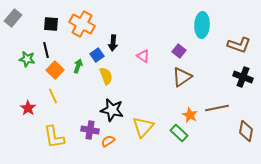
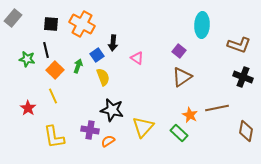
pink triangle: moved 6 px left, 2 px down
yellow semicircle: moved 3 px left, 1 px down
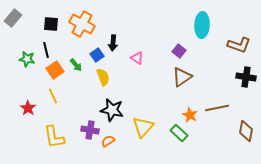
green arrow: moved 2 px left, 1 px up; rotated 120 degrees clockwise
orange square: rotated 12 degrees clockwise
black cross: moved 3 px right; rotated 12 degrees counterclockwise
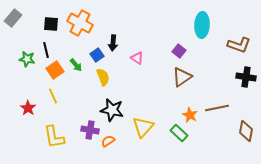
orange cross: moved 2 px left, 1 px up
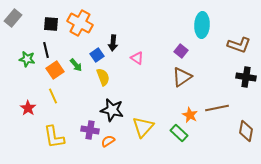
purple square: moved 2 px right
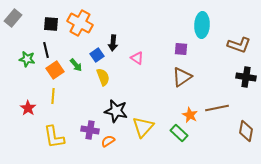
purple square: moved 2 px up; rotated 32 degrees counterclockwise
yellow line: rotated 28 degrees clockwise
black star: moved 4 px right, 1 px down
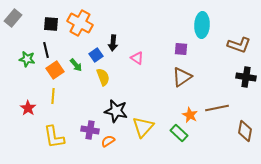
blue square: moved 1 px left
brown diamond: moved 1 px left
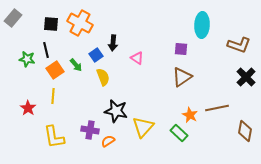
black cross: rotated 36 degrees clockwise
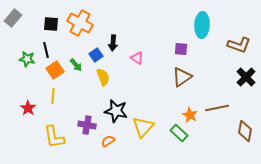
purple cross: moved 3 px left, 5 px up
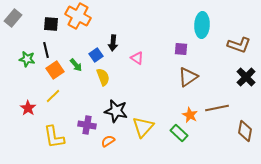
orange cross: moved 2 px left, 7 px up
brown triangle: moved 6 px right
yellow line: rotated 42 degrees clockwise
